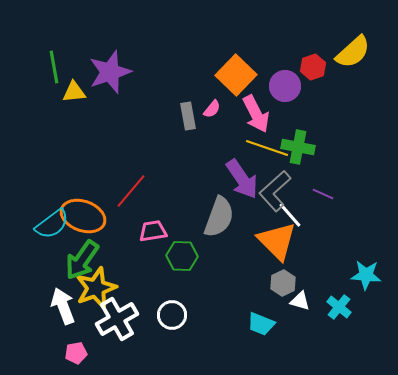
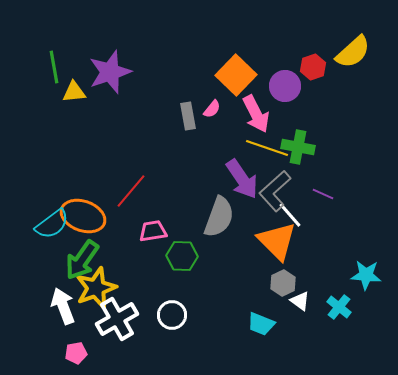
white triangle: rotated 20 degrees clockwise
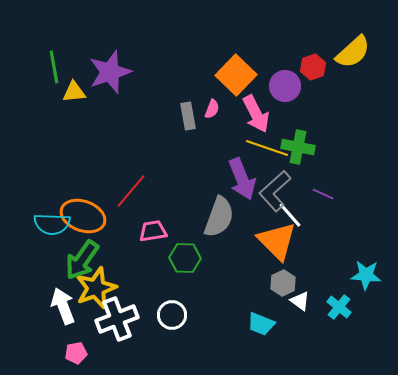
pink semicircle: rotated 18 degrees counterclockwise
purple arrow: rotated 12 degrees clockwise
cyan semicircle: rotated 39 degrees clockwise
green hexagon: moved 3 px right, 2 px down
white cross: rotated 9 degrees clockwise
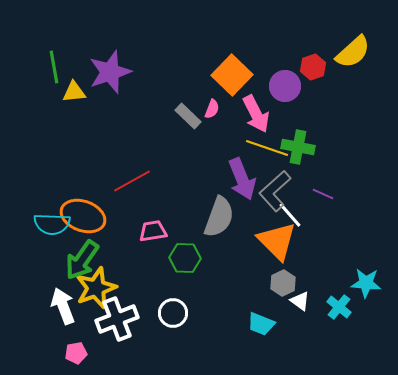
orange square: moved 4 px left
gray rectangle: rotated 36 degrees counterclockwise
red line: moved 1 px right, 10 px up; rotated 21 degrees clockwise
cyan star: moved 8 px down
white circle: moved 1 px right, 2 px up
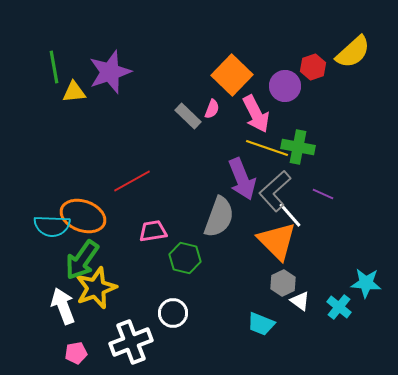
cyan semicircle: moved 2 px down
green hexagon: rotated 12 degrees clockwise
white cross: moved 14 px right, 23 px down
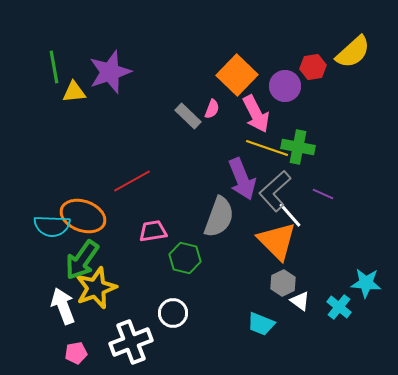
red hexagon: rotated 10 degrees clockwise
orange square: moved 5 px right
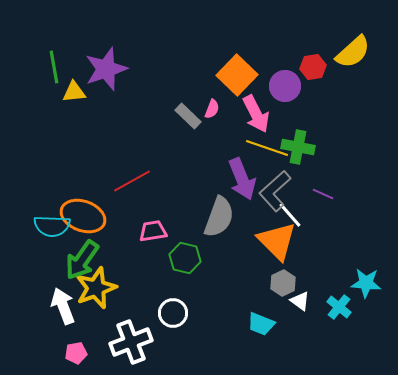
purple star: moved 4 px left, 3 px up
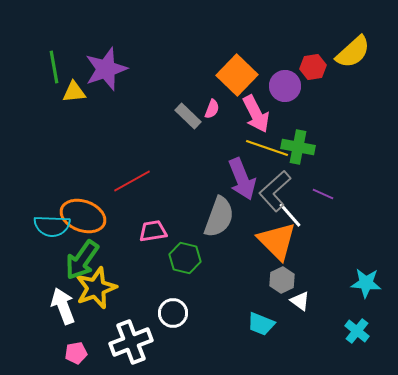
gray hexagon: moved 1 px left, 3 px up
cyan cross: moved 18 px right, 24 px down
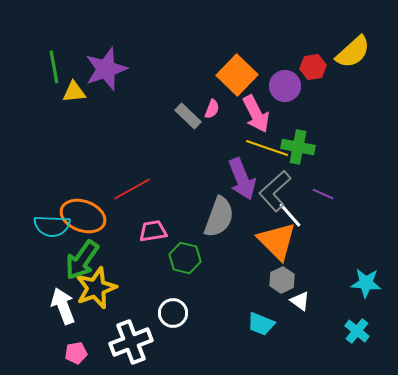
red line: moved 8 px down
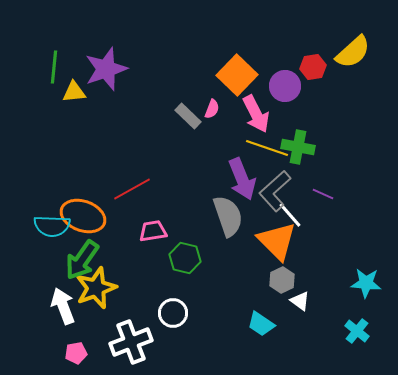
green line: rotated 16 degrees clockwise
gray semicircle: moved 9 px right, 1 px up; rotated 39 degrees counterclockwise
cyan trapezoid: rotated 12 degrees clockwise
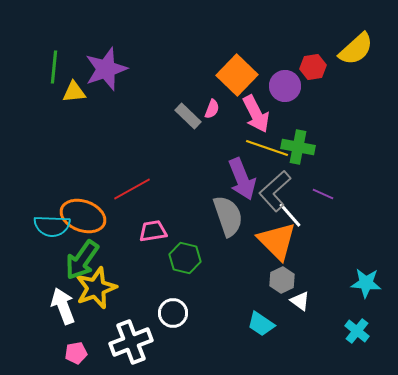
yellow semicircle: moved 3 px right, 3 px up
